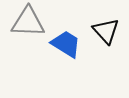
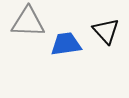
blue trapezoid: rotated 40 degrees counterclockwise
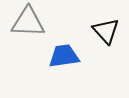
blue trapezoid: moved 2 px left, 12 px down
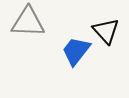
blue trapezoid: moved 12 px right, 5 px up; rotated 44 degrees counterclockwise
